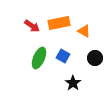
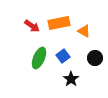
blue square: rotated 24 degrees clockwise
black star: moved 2 px left, 4 px up
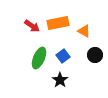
orange rectangle: moved 1 px left
black circle: moved 3 px up
black star: moved 11 px left, 1 px down
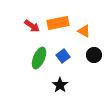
black circle: moved 1 px left
black star: moved 5 px down
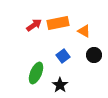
red arrow: moved 2 px right, 1 px up; rotated 70 degrees counterclockwise
green ellipse: moved 3 px left, 15 px down
